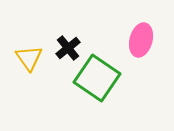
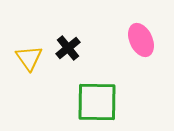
pink ellipse: rotated 40 degrees counterclockwise
green square: moved 24 px down; rotated 33 degrees counterclockwise
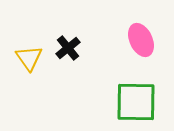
green square: moved 39 px right
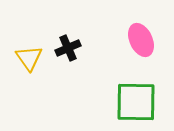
black cross: rotated 15 degrees clockwise
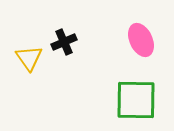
black cross: moved 4 px left, 6 px up
green square: moved 2 px up
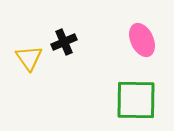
pink ellipse: moved 1 px right
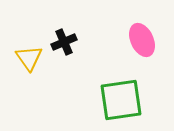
green square: moved 15 px left; rotated 9 degrees counterclockwise
